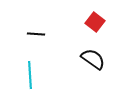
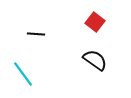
black semicircle: moved 2 px right, 1 px down
cyan line: moved 7 px left, 1 px up; rotated 32 degrees counterclockwise
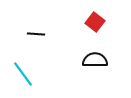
black semicircle: rotated 35 degrees counterclockwise
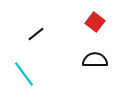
black line: rotated 42 degrees counterclockwise
cyan line: moved 1 px right
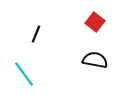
black line: rotated 30 degrees counterclockwise
black semicircle: rotated 10 degrees clockwise
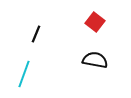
cyan line: rotated 56 degrees clockwise
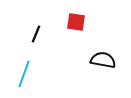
red square: moved 19 px left; rotated 30 degrees counterclockwise
black semicircle: moved 8 px right
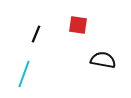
red square: moved 2 px right, 3 px down
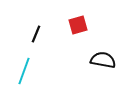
red square: rotated 24 degrees counterclockwise
cyan line: moved 3 px up
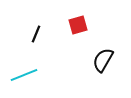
black semicircle: rotated 70 degrees counterclockwise
cyan line: moved 4 px down; rotated 48 degrees clockwise
